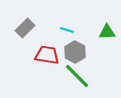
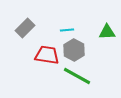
cyan line: rotated 24 degrees counterclockwise
gray hexagon: moved 1 px left, 2 px up
green line: rotated 16 degrees counterclockwise
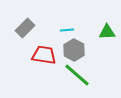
red trapezoid: moved 3 px left
green line: moved 1 px up; rotated 12 degrees clockwise
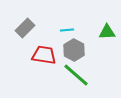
green line: moved 1 px left
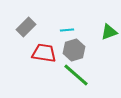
gray rectangle: moved 1 px right, 1 px up
green triangle: moved 2 px right; rotated 18 degrees counterclockwise
gray hexagon: rotated 15 degrees clockwise
red trapezoid: moved 2 px up
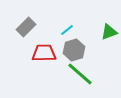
cyan line: rotated 32 degrees counterclockwise
red trapezoid: rotated 10 degrees counterclockwise
green line: moved 4 px right, 1 px up
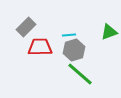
cyan line: moved 2 px right, 5 px down; rotated 32 degrees clockwise
red trapezoid: moved 4 px left, 6 px up
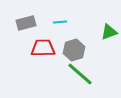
gray rectangle: moved 4 px up; rotated 30 degrees clockwise
cyan line: moved 9 px left, 13 px up
red trapezoid: moved 3 px right, 1 px down
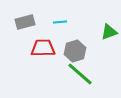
gray rectangle: moved 1 px left, 1 px up
gray hexagon: moved 1 px right, 1 px down
